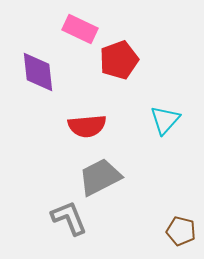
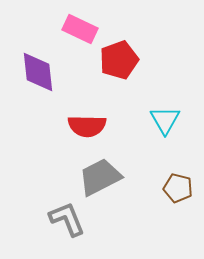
cyan triangle: rotated 12 degrees counterclockwise
red semicircle: rotated 6 degrees clockwise
gray L-shape: moved 2 px left, 1 px down
brown pentagon: moved 3 px left, 43 px up
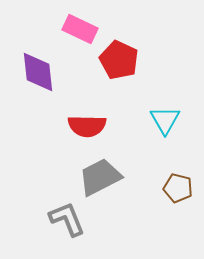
red pentagon: rotated 27 degrees counterclockwise
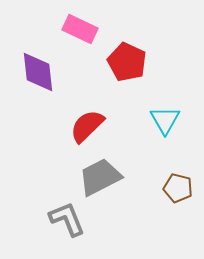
red pentagon: moved 8 px right, 2 px down
red semicircle: rotated 135 degrees clockwise
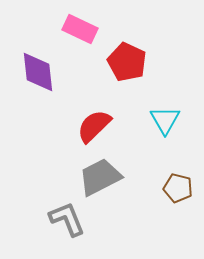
red semicircle: moved 7 px right
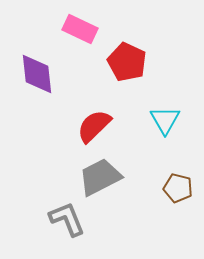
purple diamond: moved 1 px left, 2 px down
